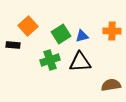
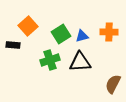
orange cross: moved 3 px left, 1 px down
brown semicircle: moved 2 px right, 1 px up; rotated 54 degrees counterclockwise
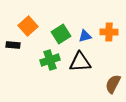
blue triangle: moved 3 px right
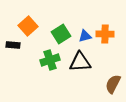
orange cross: moved 4 px left, 2 px down
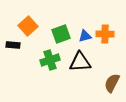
green square: rotated 12 degrees clockwise
brown semicircle: moved 1 px left, 1 px up
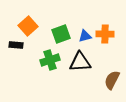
black rectangle: moved 3 px right
brown semicircle: moved 3 px up
